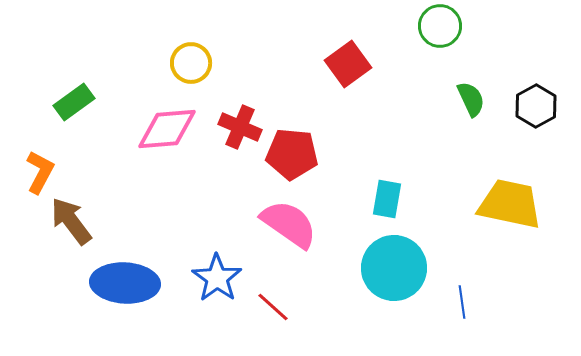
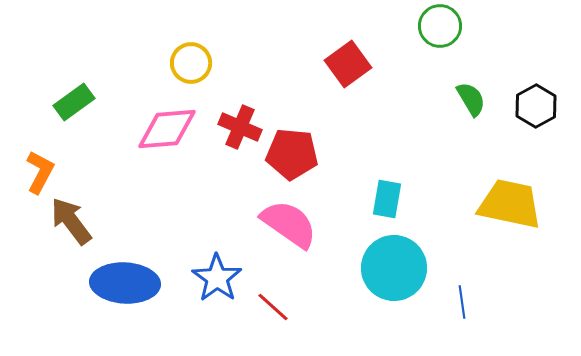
green semicircle: rotated 6 degrees counterclockwise
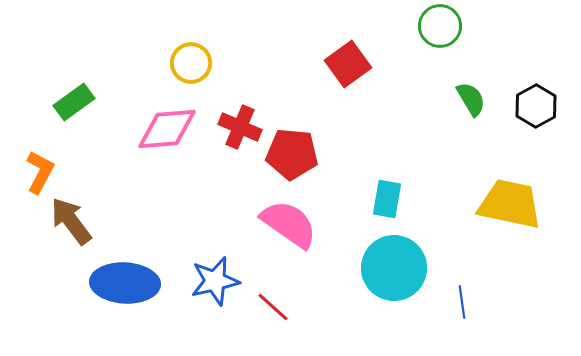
blue star: moved 2 px left, 3 px down; rotated 24 degrees clockwise
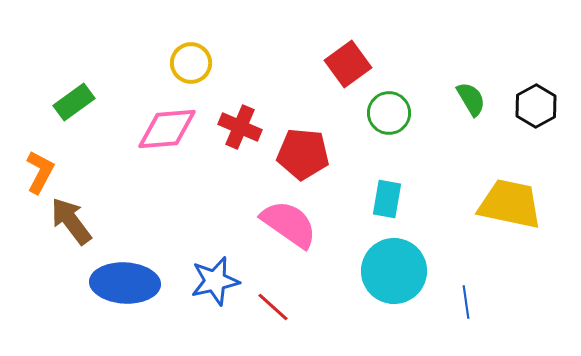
green circle: moved 51 px left, 87 px down
red pentagon: moved 11 px right
cyan circle: moved 3 px down
blue line: moved 4 px right
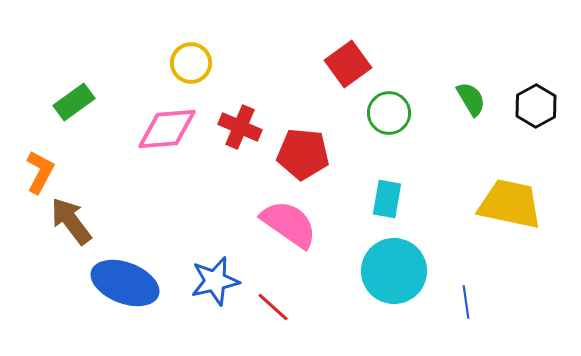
blue ellipse: rotated 18 degrees clockwise
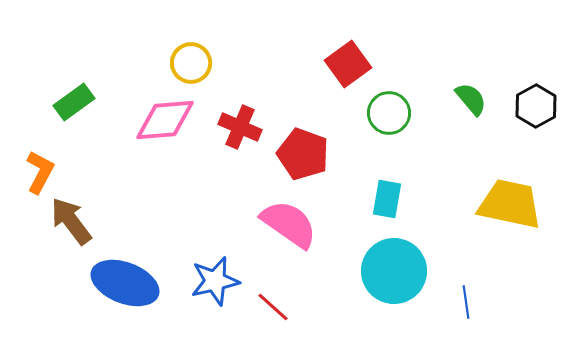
green semicircle: rotated 9 degrees counterclockwise
pink diamond: moved 2 px left, 9 px up
red pentagon: rotated 15 degrees clockwise
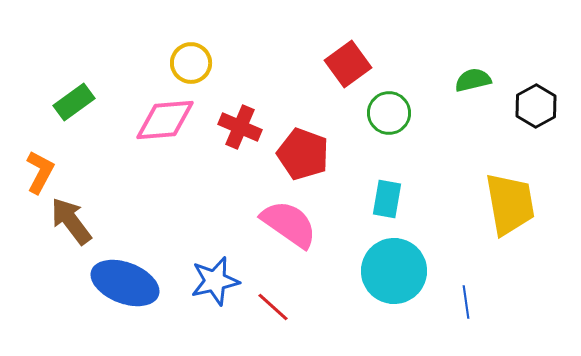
green semicircle: moved 2 px right, 19 px up; rotated 63 degrees counterclockwise
yellow trapezoid: rotated 68 degrees clockwise
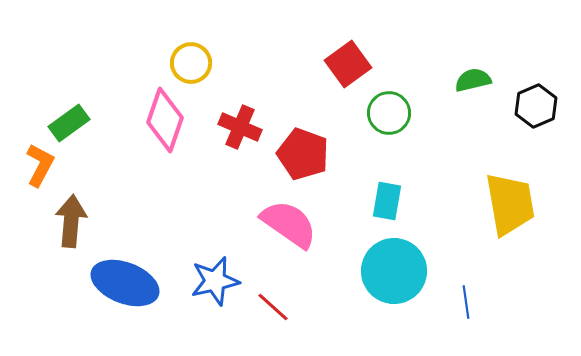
green rectangle: moved 5 px left, 21 px down
black hexagon: rotated 6 degrees clockwise
pink diamond: rotated 66 degrees counterclockwise
orange L-shape: moved 7 px up
cyan rectangle: moved 2 px down
brown arrow: rotated 42 degrees clockwise
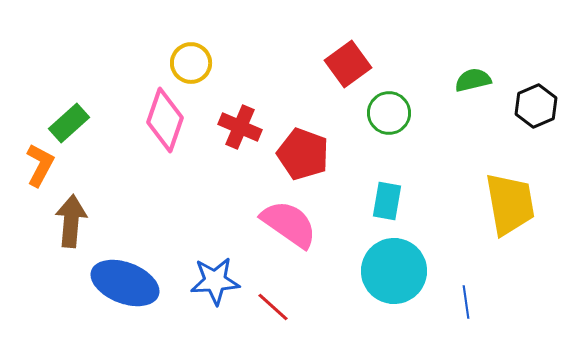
green rectangle: rotated 6 degrees counterclockwise
blue star: rotated 9 degrees clockwise
